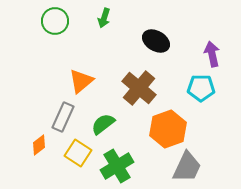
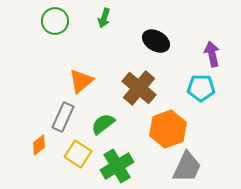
yellow square: moved 1 px down
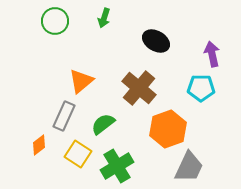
gray rectangle: moved 1 px right, 1 px up
gray trapezoid: moved 2 px right
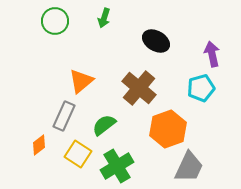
cyan pentagon: rotated 16 degrees counterclockwise
green semicircle: moved 1 px right, 1 px down
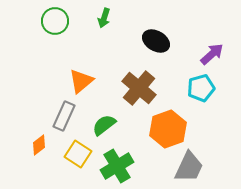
purple arrow: rotated 60 degrees clockwise
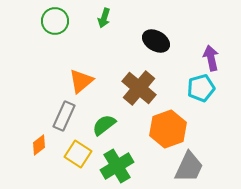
purple arrow: moved 1 px left, 4 px down; rotated 60 degrees counterclockwise
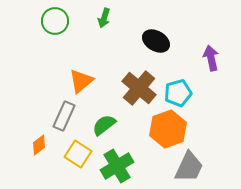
cyan pentagon: moved 23 px left, 5 px down
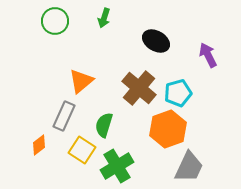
purple arrow: moved 3 px left, 3 px up; rotated 15 degrees counterclockwise
green semicircle: rotated 35 degrees counterclockwise
yellow square: moved 4 px right, 4 px up
